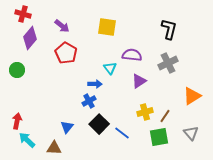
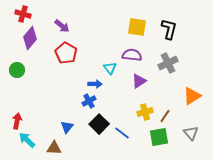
yellow square: moved 30 px right
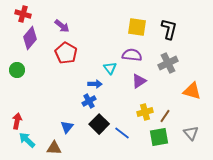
orange triangle: moved 5 px up; rotated 48 degrees clockwise
